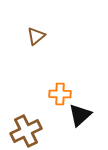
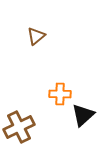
black triangle: moved 3 px right
brown cross: moved 7 px left, 4 px up
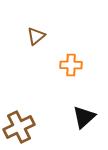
orange cross: moved 11 px right, 29 px up
black triangle: moved 1 px right, 2 px down
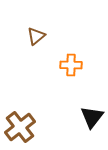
black triangle: moved 8 px right; rotated 10 degrees counterclockwise
brown cross: moved 1 px right; rotated 12 degrees counterclockwise
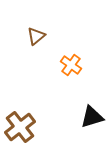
orange cross: rotated 35 degrees clockwise
black triangle: rotated 35 degrees clockwise
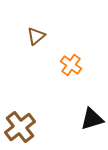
black triangle: moved 2 px down
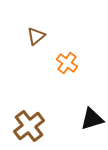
orange cross: moved 4 px left, 2 px up
brown cross: moved 9 px right, 1 px up
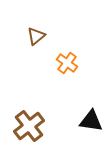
black triangle: moved 1 px left, 2 px down; rotated 25 degrees clockwise
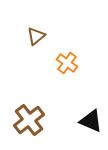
black triangle: rotated 15 degrees clockwise
brown cross: moved 6 px up
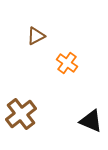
brown triangle: rotated 12 degrees clockwise
brown cross: moved 8 px left, 6 px up
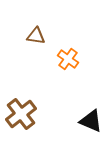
brown triangle: rotated 36 degrees clockwise
orange cross: moved 1 px right, 4 px up
